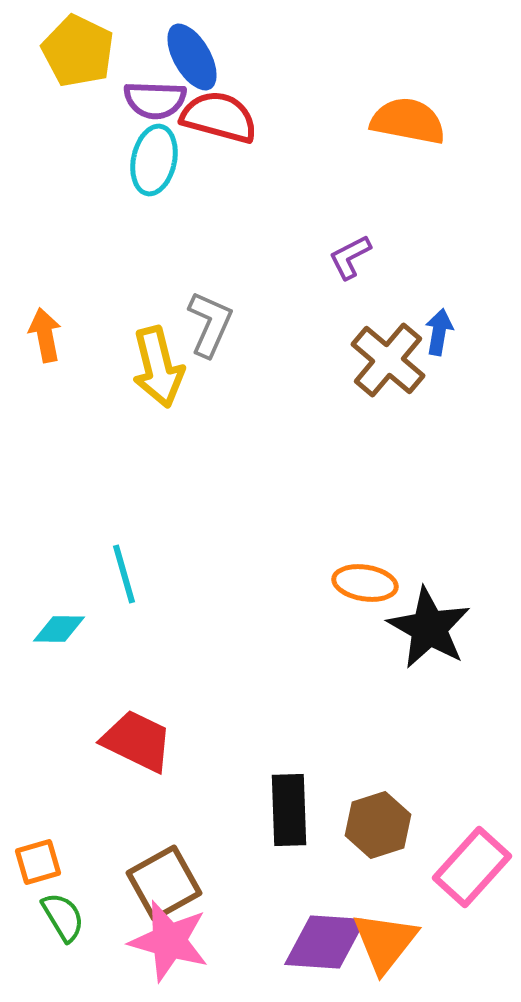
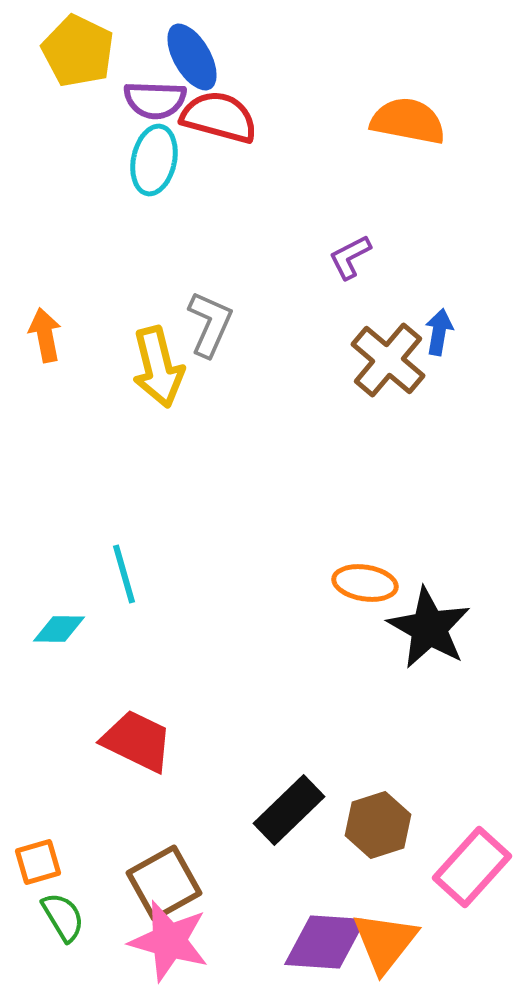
black rectangle: rotated 48 degrees clockwise
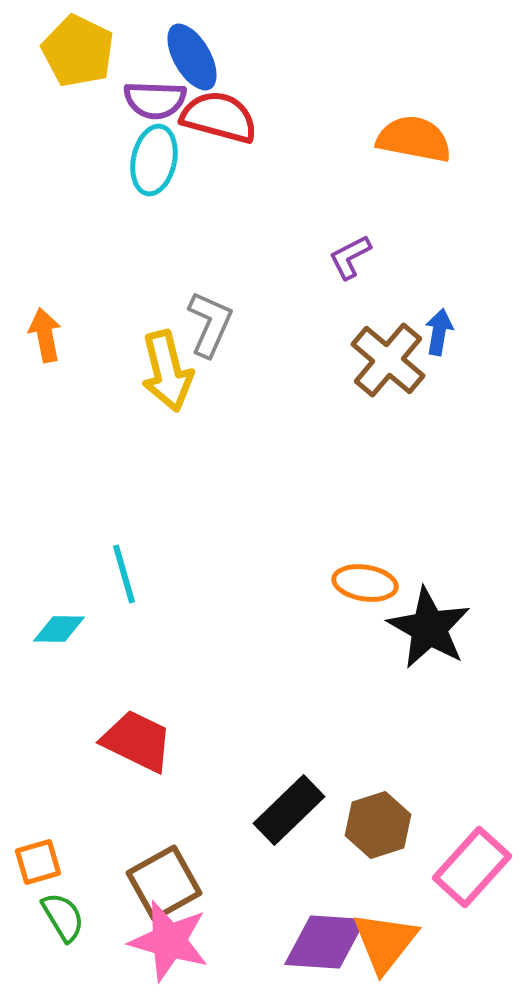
orange semicircle: moved 6 px right, 18 px down
yellow arrow: moved 9 px right, 4 px down
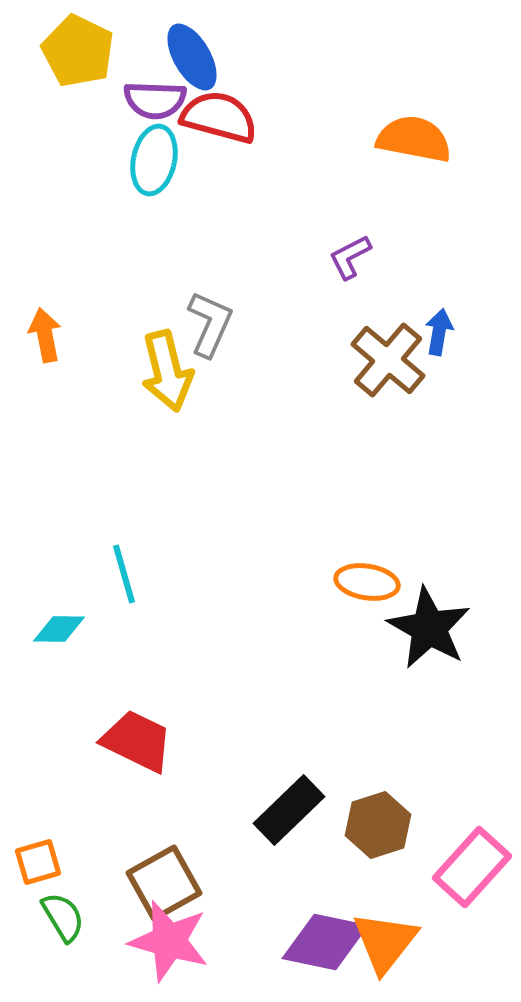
orange ellipse: moved 2 px right, 1 px up
purple diamond: rotated 8 degrees clockwise
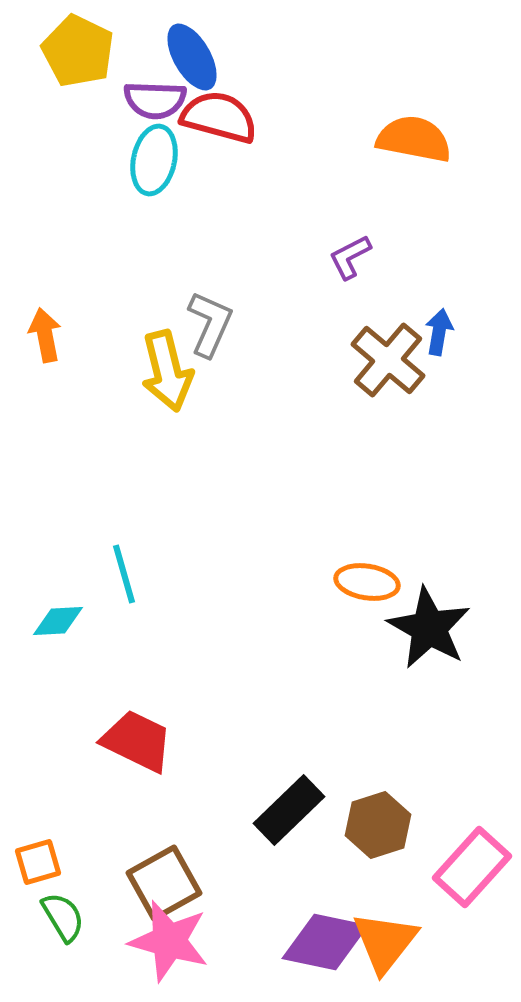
cyan diamond: moved 1 px left, 8 px up; rotated 4 degrees counterclockwise
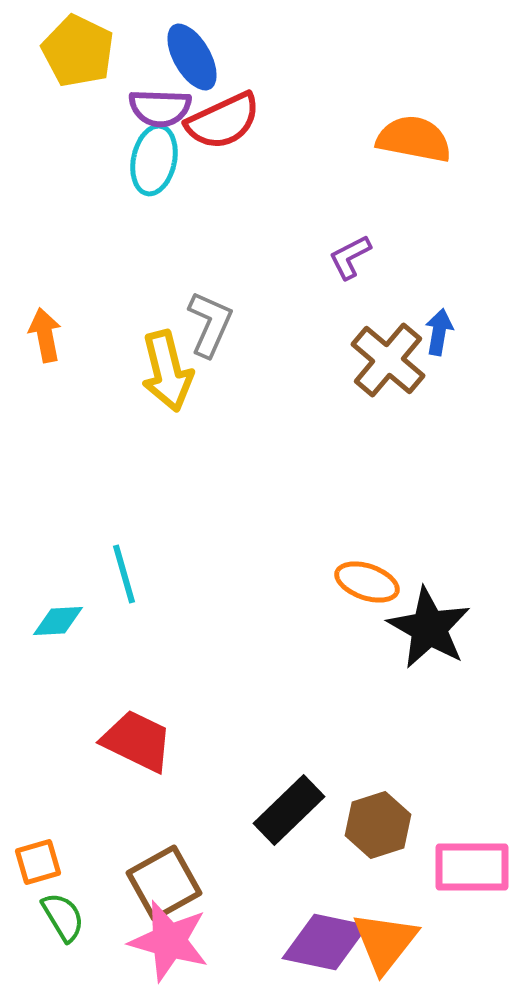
purple semicircle: moved 5 px right, 8 px down
red semicircle: moved 4 px right, 4 px down; rotated 140 degrees clockwise
orange ellipse: rotated 10 degrees clockwise
pink rectangle: rotated 48 degrees clockwise
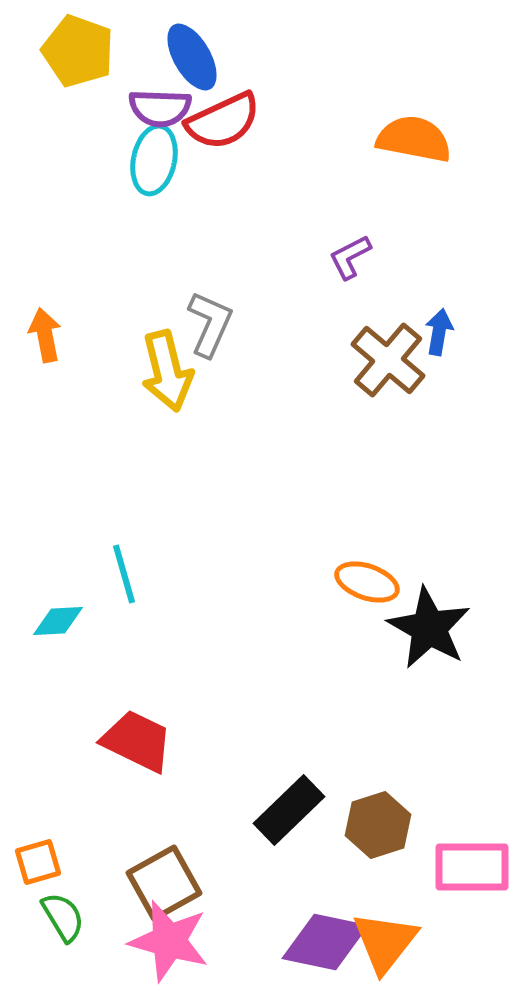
yellow pentagon: rotated 6 degrees counterclockwise
